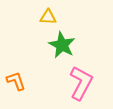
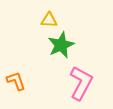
yellow triangle: moved 1 px right, 3 px down
green star: moved 1 px left; rotated 20 degrees clockwise
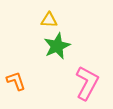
green star: moved 4 px left, 1 px down
pink L-shape: moved 6 px right
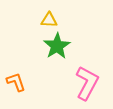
green star: rotated 8 degrees counterclockwise
orange L-shape: moved 1 px down
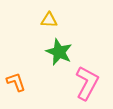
green star: moved 2 px right, 6 px down; rotated 16 degrees counterclockwise
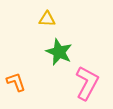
yellow triangle: moved 2 px left, 1 px up
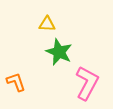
yellow triangle: moved 5 px down
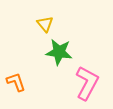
yellow triangle: moved 2 px left; rotated 48 degrees clockwise
green star: rotated 16 degrees counterclockwise
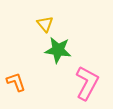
green star: moved 1 px left, 2 px up
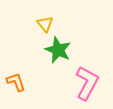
green star: rotated 16 degrees clockwise
